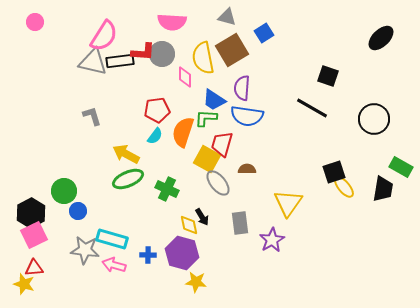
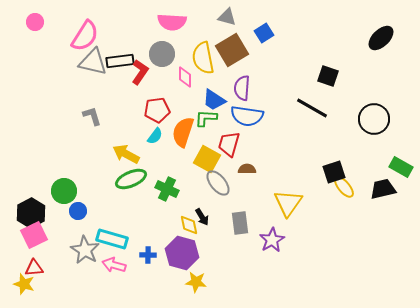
pink semicircle at (104, 36): moved 19 px left
red L-shape at (143, 52): moved 3 px left, 20 px down; rotated 60 degrees counterclockwise
red trapezoid at (222, 144): moved 7 px right
green ellipse at (128, 179): moved 3 px right
black trapezoid at (383, 189): rotated 112 degrees counterclockwise
gray star at (85, 250): rotated 24 degrees clockwise
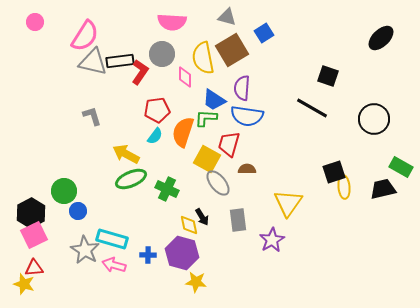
yellow ellipse at (344, 187): rotated 35 degrees clockwise
gray rectangle at (240, 223): moved 2 px left, 3 px up
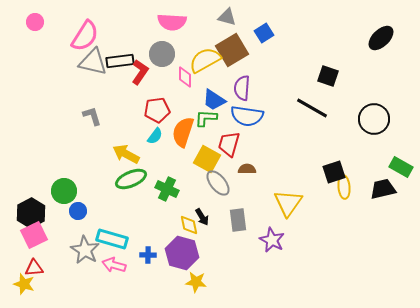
yellow semicircle at (203, 58): moved 2 px right, 2 px down; rotated 72 degrees clockwise
purple star at (272, 240): rotated 15 degrees counterclockwise
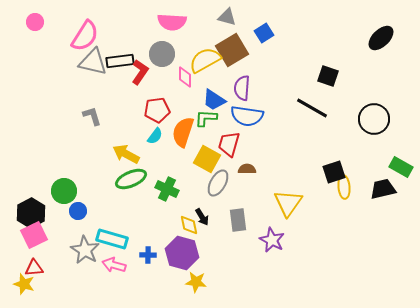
gray ellipse at (218, 183): rotated 68 degrees clockwise
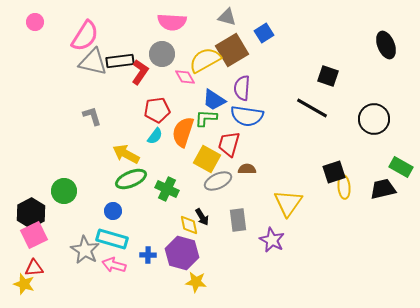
black ellipse at (381, 38): moved 5 px right, 7 px down; rotated 68 degrees counterclockwise
pink diamond at (185, 77): rotated 30 degrees counterclockwise
gray ellipse at (218, 183): moved 2 px up; rotated 36 degrees clockwise
blue circle at (78, 211): moved 35 px right
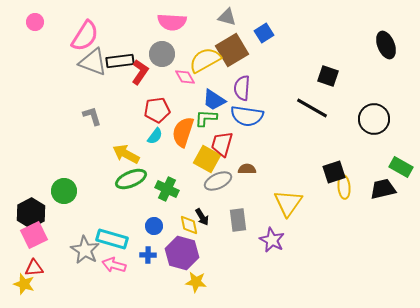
gray triangle at (93, 62): rotated 8 degrees clockwise
red trapezoid at (229, 144): moved 7 px left
blue circle at (113, 211): moved 41 px right, 15 px down
